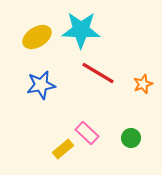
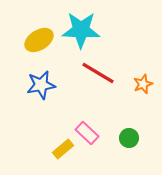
yellow ellipse: moved 2 px right, 3 px down
green circle: moved 2 px left
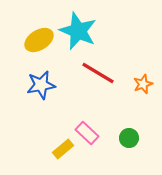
cyan star: moved 3 px left, 1 px down; rotated 21 degrees clockwise
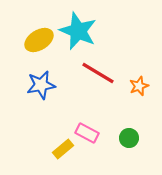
orange star: moved 4 px left, 2 px down
pink rectangle: rotated 15 degrees counterclockwise
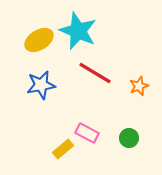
red line: moved 3 px left
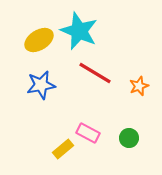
cyan star: moved 1 px right
pink rectangle: moved 1 px right
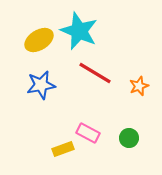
yellow rectangle: rotated 20 degrees clockwise
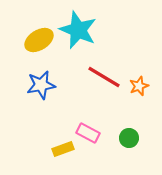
cyan star: moved 1 px left, 1 px up
red line: moved 9 px right, 4 px down
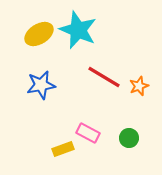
yellow ellipse: moved 6 px up
